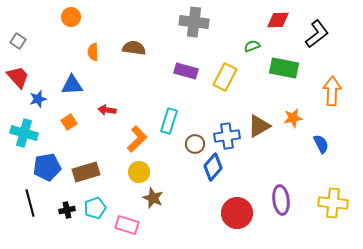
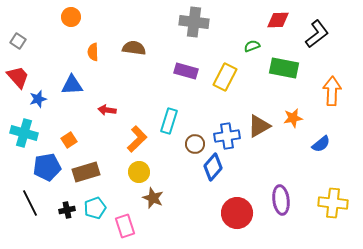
orange square: moved 18 px down
blue semicircle: rotated 78 degrees clockwise
black line: rotated 12 degrees counterclockwise
pink rectangle: moved 2 px left, 1 px down; rotated 55 degrees clockwise
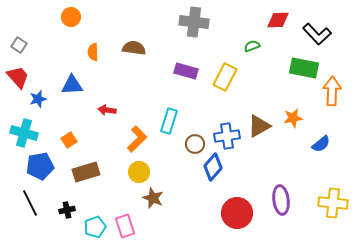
black L-shape: rotated 84 degrees clockwise
gray square: moved 1 px right, 4 px down
green rectangle: moved 20 px right
blue pentagon: moved 7 px left, 1 px up
cyan pentagon: moved 19 px down
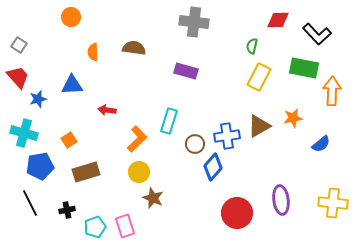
green semicircle: rotated 56 degrees counterclockwise
yellow rectangle: moved 34 px right
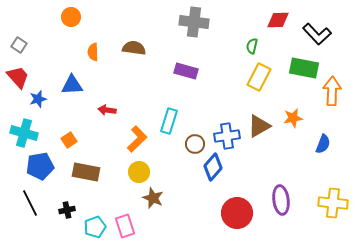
blue semicircle: moved 2 px right; rotated 30 degrees counterclockwise
brown rectangle: rotated 28 degrees clockwise
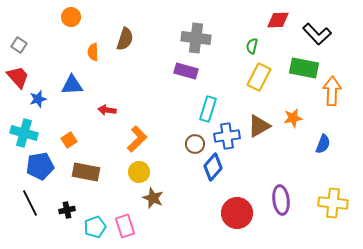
gray cross: moved 2 px right, 16 px down
brown semicircle: moved 9 px left, 9 px up; rotated 100 degrees clockwise
cyan rectangle: moved 39 px right, 12 px up
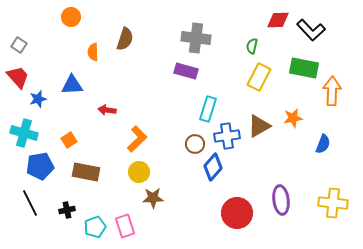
black L-shape: moved 6 px left, 4 px up
brown star: rotated 25 degrees counterclockwise
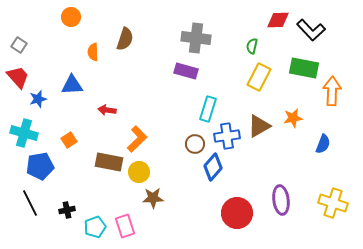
brown rectangle: moved 23 px right, 10 px up
yellow cross: rotated 12 degrees clockwise
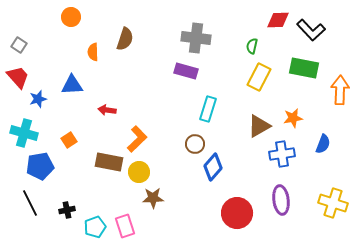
orange arrow: moved 8 px right, 1 px up
blue cross: moved 55 px right, 18 px down
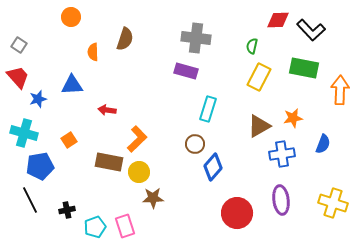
black line: moved 3 px up
